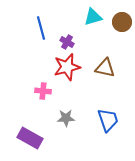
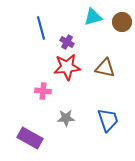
red star: rotated 8 degrees clockwise
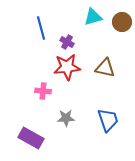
purple rectangle: moved 1 px right
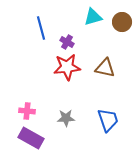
pink cross: moved 16 px left, 20 px down
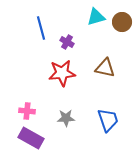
cyan triangle: moved 3 px right
red star: moved 5 px left, 6 px down
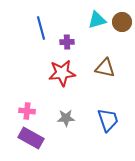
cyan triangle: moved 1 px right, 3 px down
purple cross: rotated 32 degrees counterclockwise
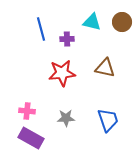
cyan triangle: moved 5 px left, 2 px down; rotated 30 degrees clockwise
blue line: moved 1 px down
purple cross: moved 3 px up
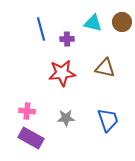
cyan triangle: moved 1 px right, 1 px down
